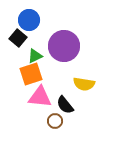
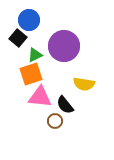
green triangle: moved 1 px up
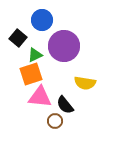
blue circle: moved 13 px right
yellow semicircle: moved 1 px right, 1 px up
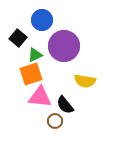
yellow semicircle: moved 2 px up
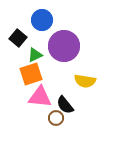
brown circle: moved 1 px right, 3 px up
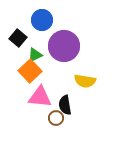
orange square: moved 1 px left, 3 px up; rotated 25 degrees counterclockwise
black semicircle: rotated 30 degrees clockwise
